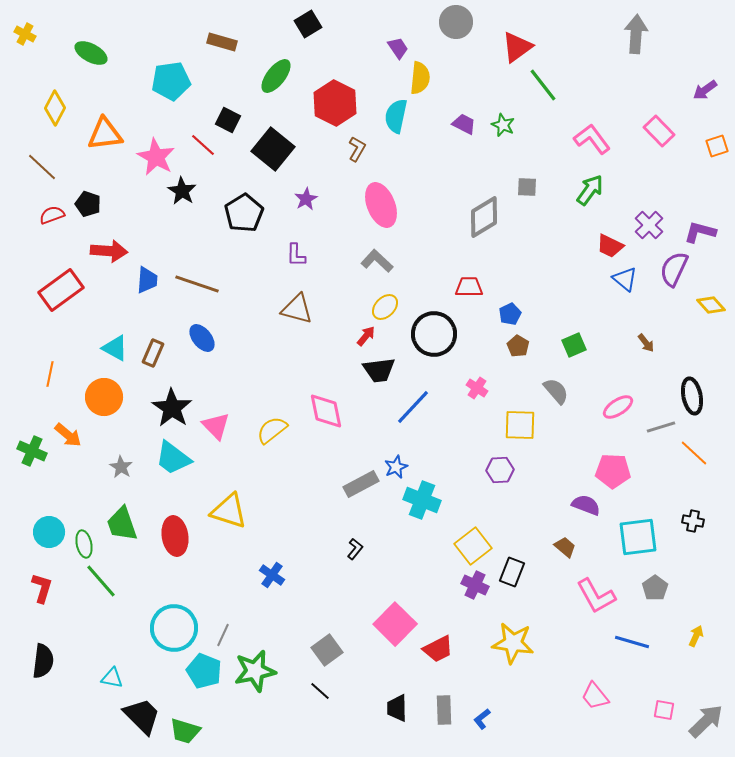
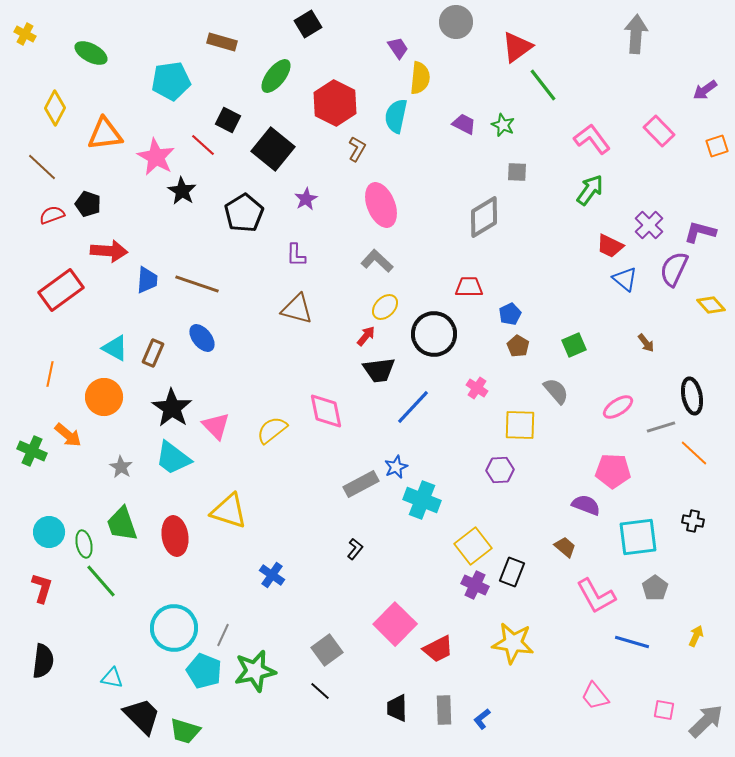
gray square at (527, 187): moved 10 px left, 15 px up
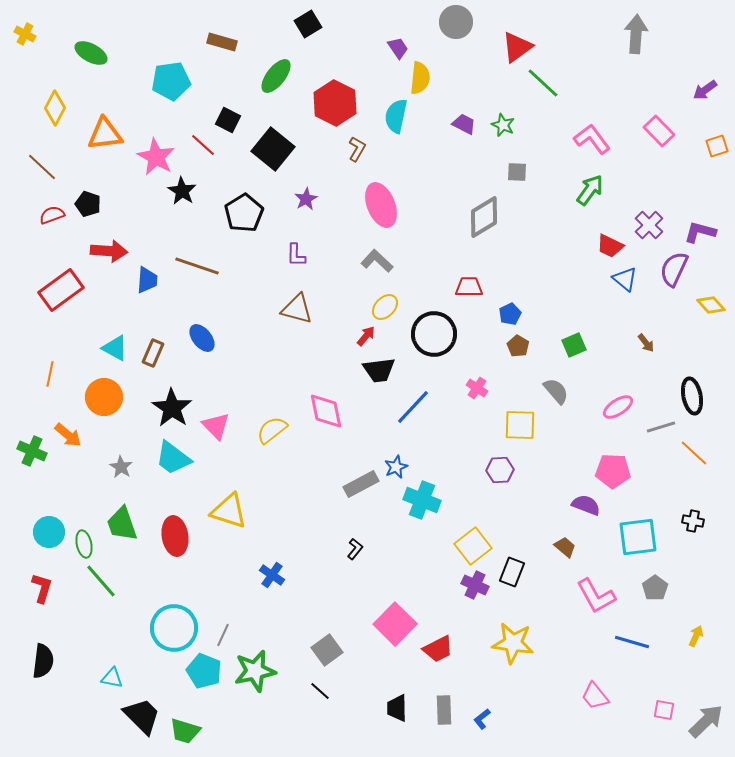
green line at (543, 85): moved 2 px up; rotated 9 degrees counterclockwise
brown line at (197, 284): moved 18 px up
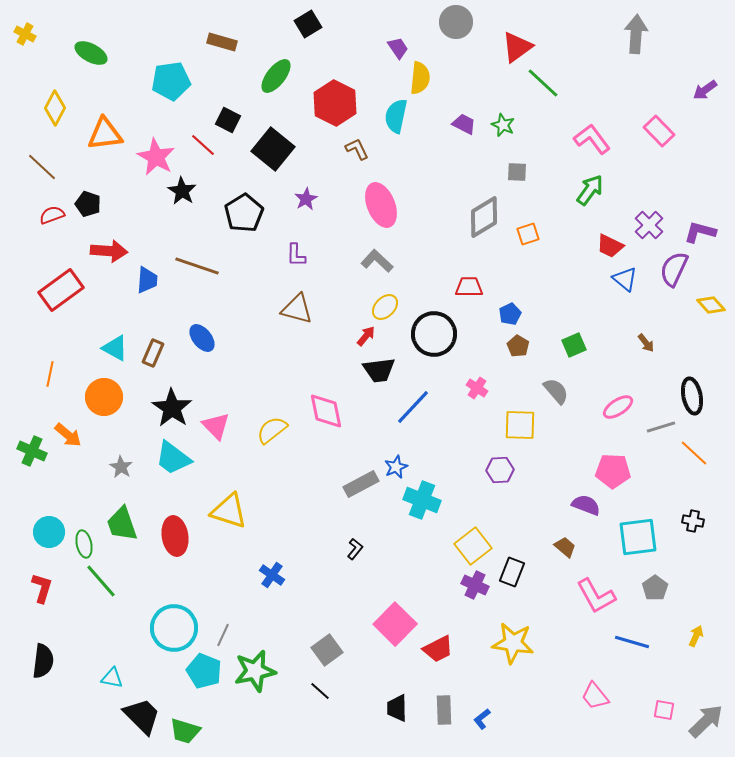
orange square at (717, 146): moved 189 px left, 88 px down
brown L-shape at (357, 149): rotated 55 degrees counterclockwise
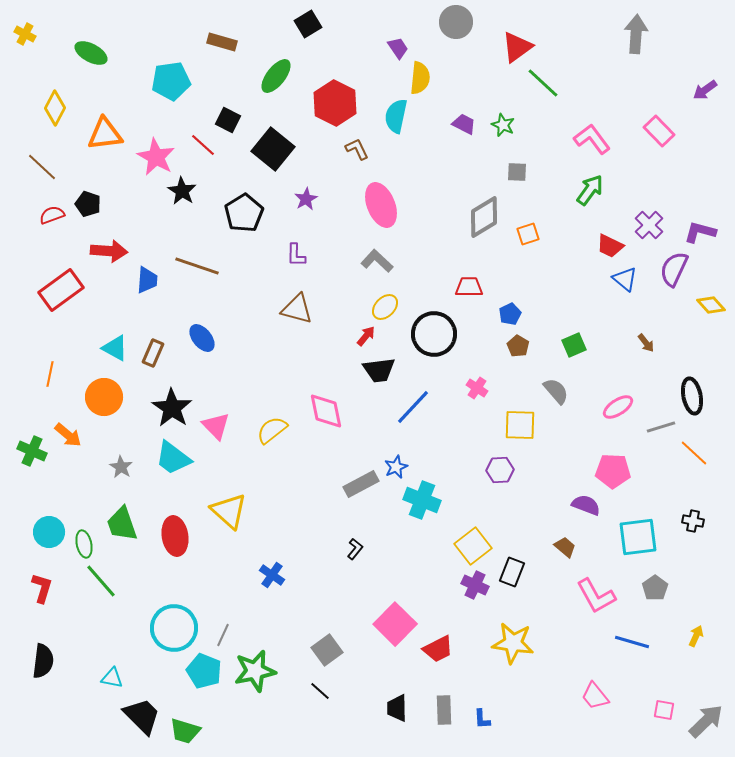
yellow triangle at (229, 511): rotated 24 degrees clockwise
blue L-shape at (482, 719): rotated 55 degrees counterclockwise
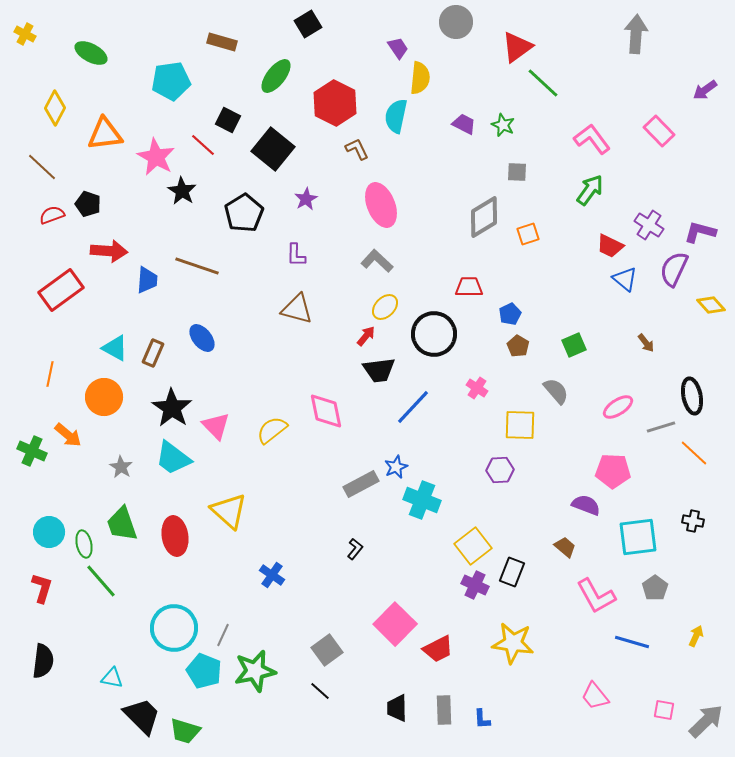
purple cross at (649, 225): rotated 12 degrees counterclockwise
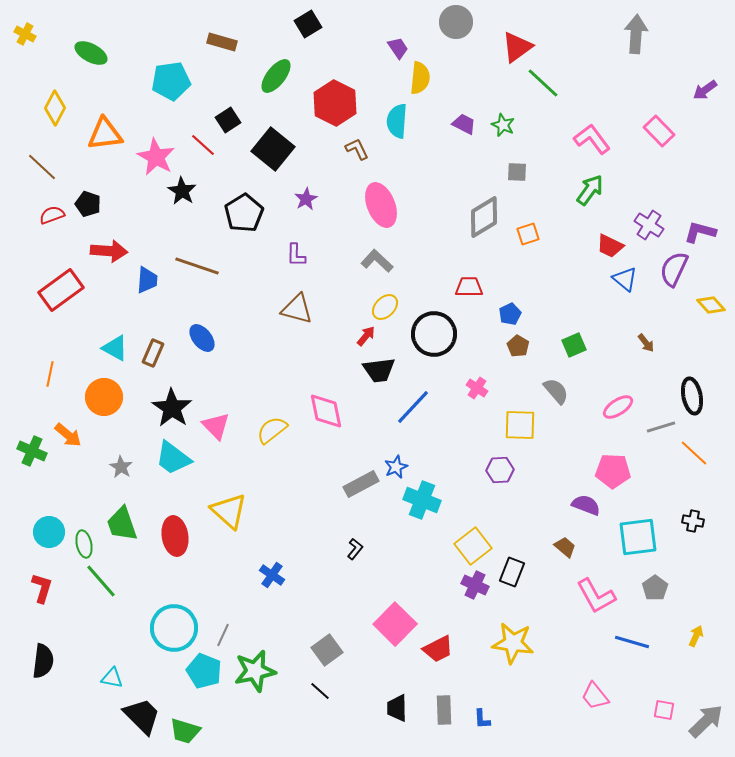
cyan semicircle at (396, 116): moved 1 px right, 5 px down; rotated 8 degrees counterclockwise
black square at (228, 120): rotated 30 degrees clockwise
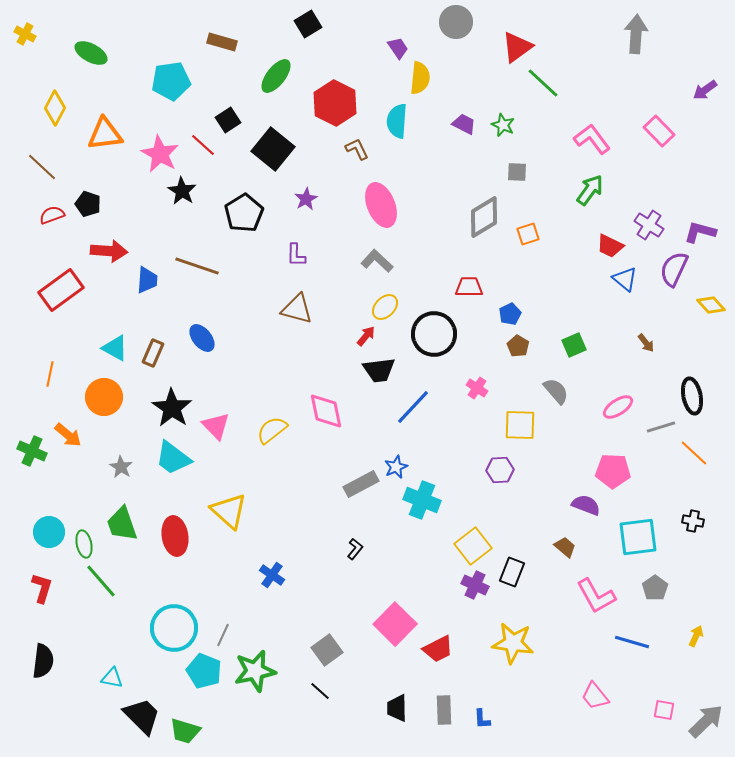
pink star at (156, 157): moved 4 px right, 3 px up
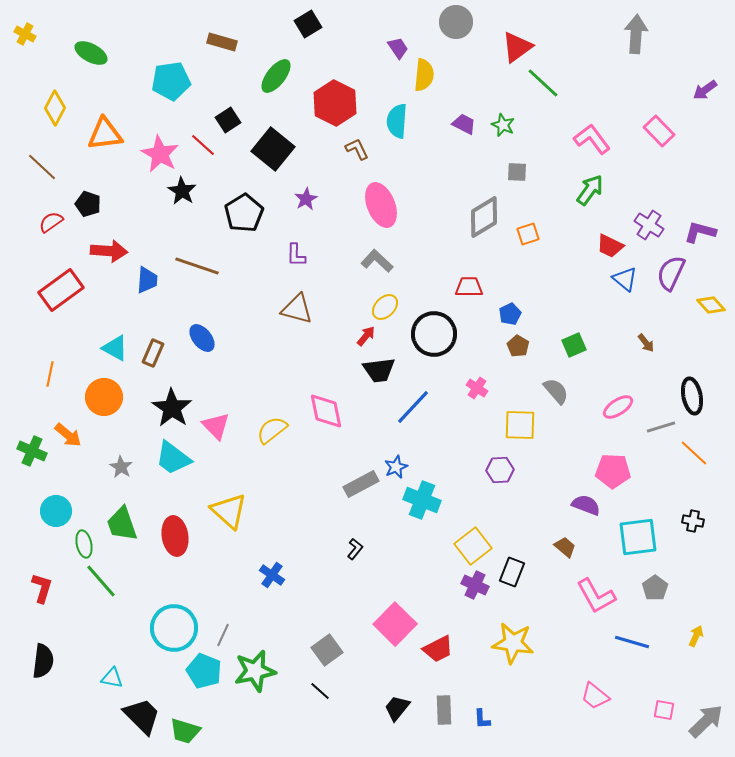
yellow semicircle at (420, 78): moved 4 px right, 3 px up
red semicircle at (52, 215): moved 1 px left, 7 px down; rotated 15 degrees counterclockwise
purple semicircle at (674, 269): moved 3 px left, 4 px down
cyan circle at (49, 532): moved 7 px right, 21 px up
pink trapezoid at (595, 696): rotated 12 degrees counterclockwise
black trapezoid at (397, 708): rotated 40 degrees clockwise
